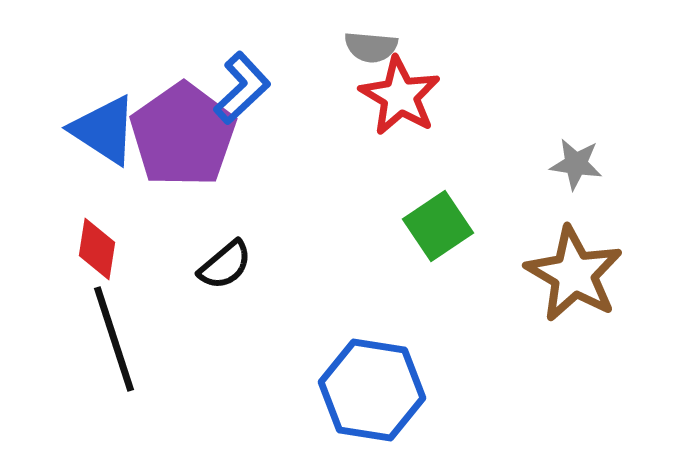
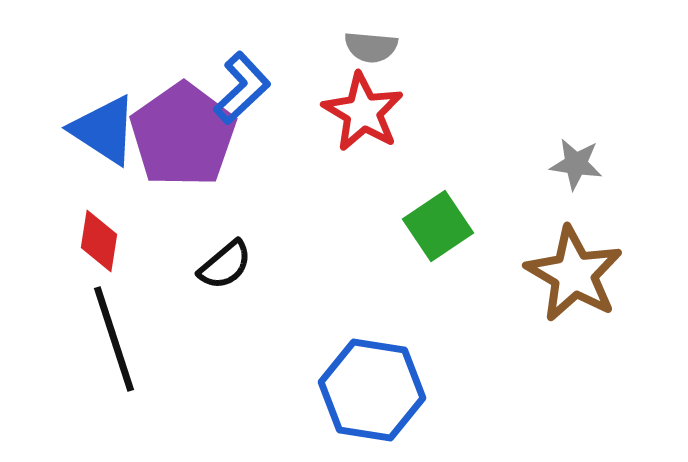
red star: moved 37 px left, 16 px down
red diamond: moved 2 px right, 8 px up
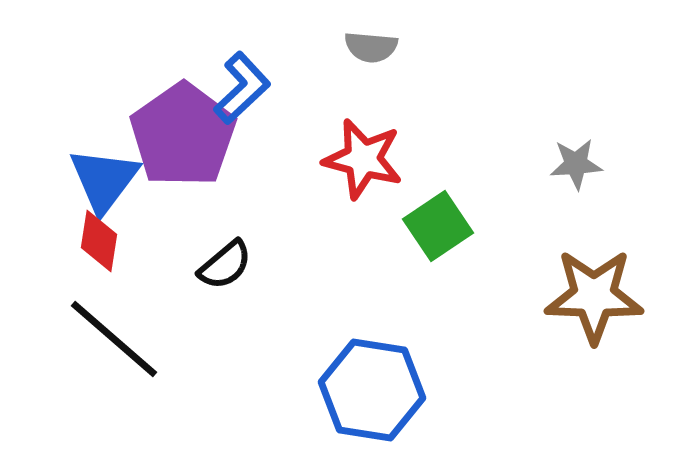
red star: moved 47 px down; rotated 16 degrees counterclockwise
blue triangle: moved 50 px down; rotated 34 degrees clockwise
gray star: rotated 12 degrees counterclockwise
brown star: moved 20 px right, 22 px down; rotated 28 degrees counterclockwise
black line: rotated 31 degrees counterclockwise
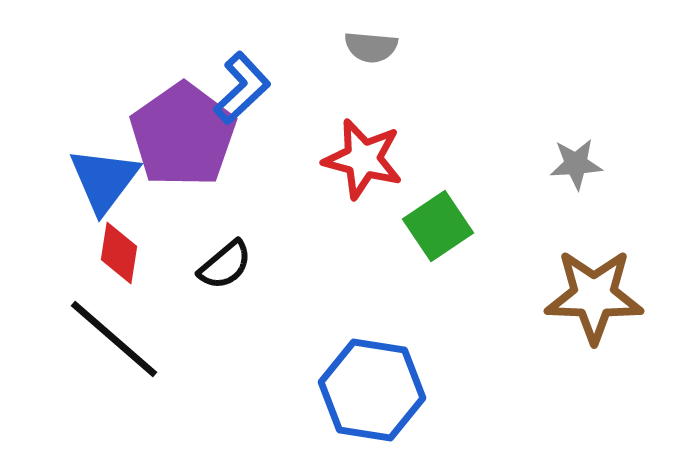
red diamond: moved 20 px right, 12 px down
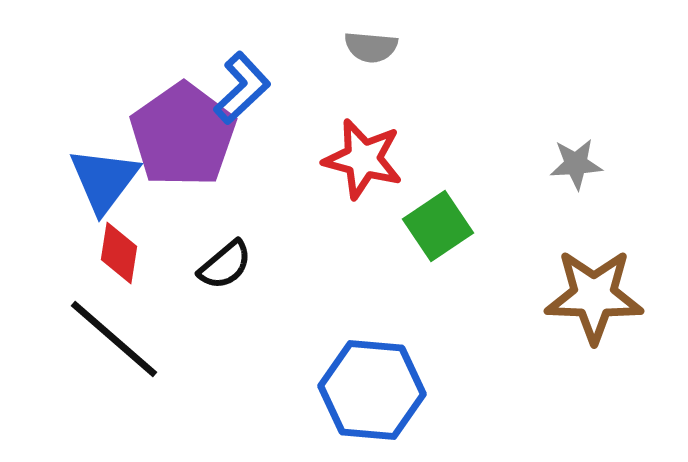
blue hexagon: rotated 4 degrees counterclockwise
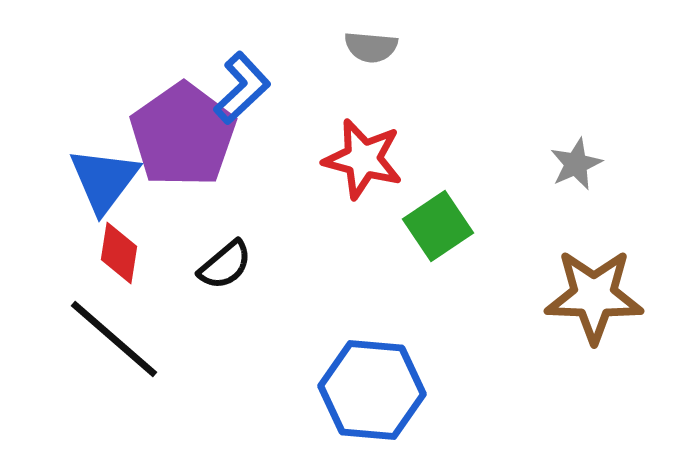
gray star: rotated 20 degrees counterclockwise
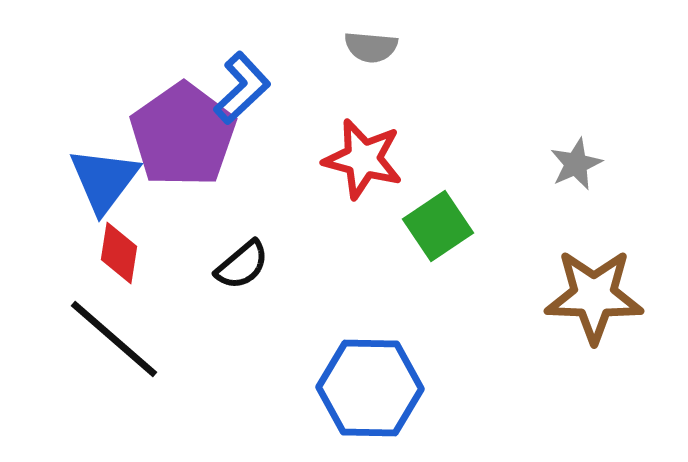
black semicircle: moved 17 px right
blue hexagon: moved 2 px left, 2 px up; rotated 4 degrees counterclockwise
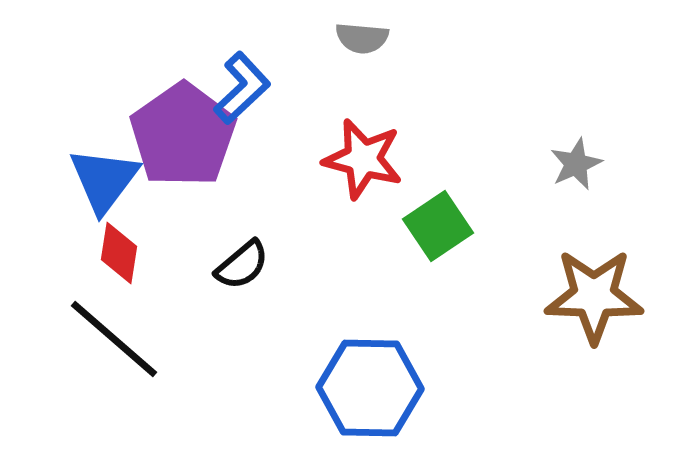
gray semicircle: moved 9 px left, 9 px up
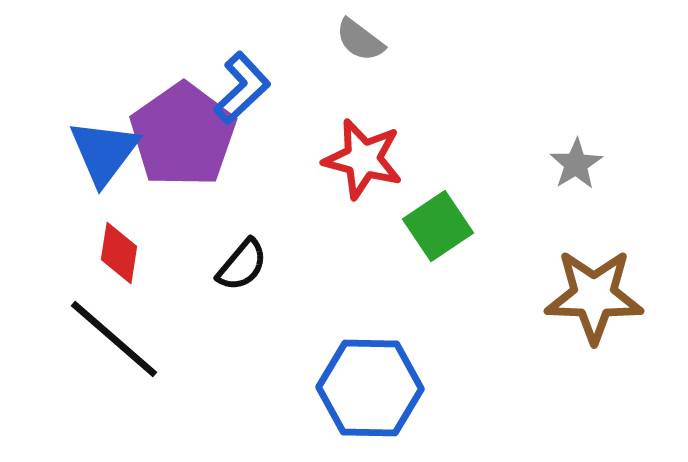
gray semicircle: moved 2 px left, 2 px down; rotated 32 degrees clockwise
gray star: rotated 8 degrees counterclockwise
blue triangle: moved 28 px up
black semicircle: rotated 10 degrees counterclockwise
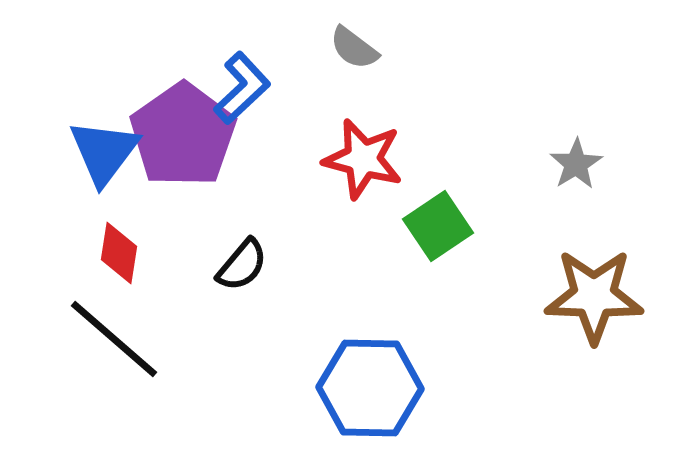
gray semicircle: moved 6 px left, 8 px down
